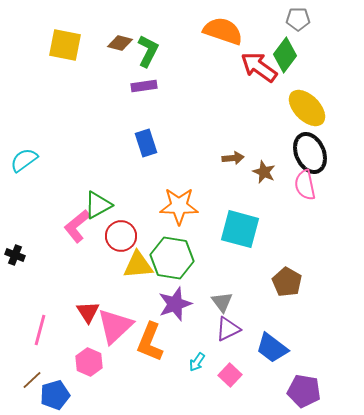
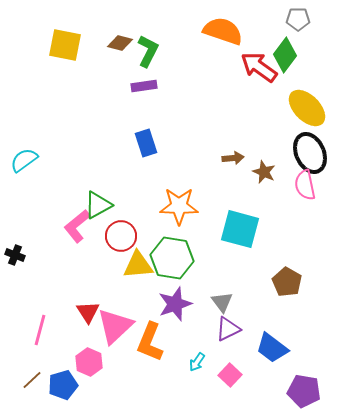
blue pentagon: moved 8 px right, 10 px up
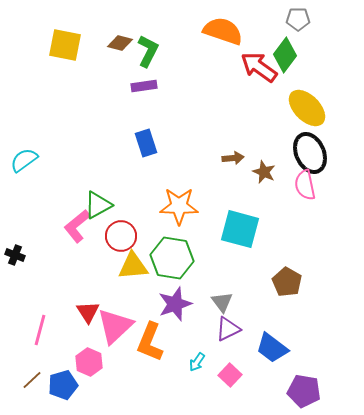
yellow triangle: moved 5 px left, 1 px down
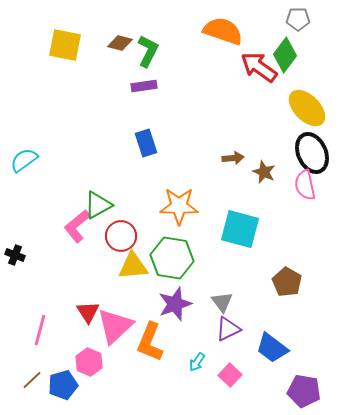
black ellipse: moved 2 px right
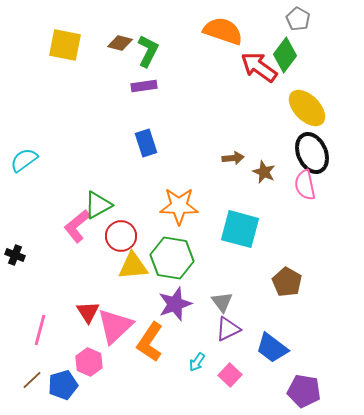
gray pentagon: rotated 30 degrees clockwise
orange L-shape: rotated 12 degrees clockwise
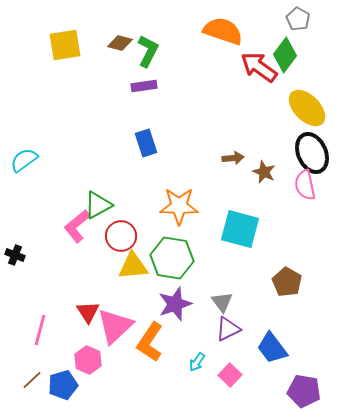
yellow square: rotated 20 degrees counterclockwise
blue trapezoid: rotated 16 degrees clockwise
pink hexagon: moved 1 px left, 2 px up
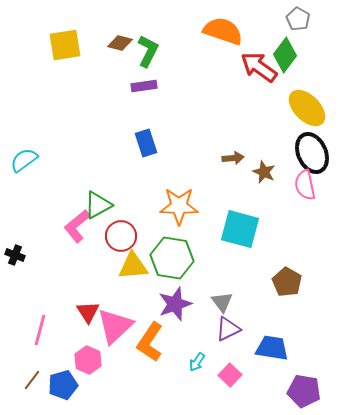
blue trapezoid: rotated 136 degrees clockwise
brown line: rotated 10 degrees counterclockwise
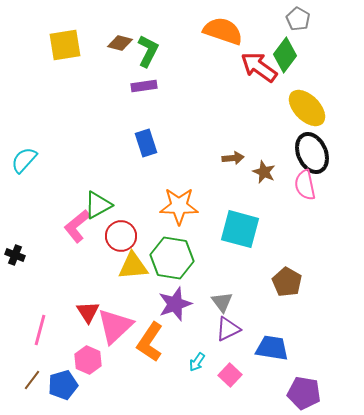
cyan semicircle: rotated 12 degrees counterclockwise
purple pentagon: moved 2 px down
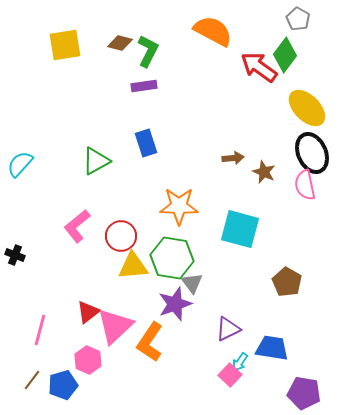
orange semicircle: moved 10 px left; rotated 9 degrees clockwise
cyan semicircle: moved 4 px left, 4 px down
green triangle: moved 2 px left, 44 px up
gray triangle: moved 30 px left, 19 px up
red triangle: rotated 25 degrees clockwise
cyan arrow: moved 43 px right
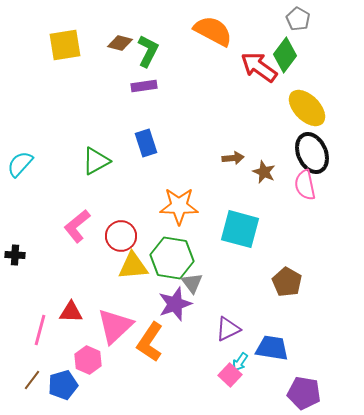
black cross: rotated 18 degrees counterclockwise
red triangle: moved 17 px left; rotated 40 degrees clockwise
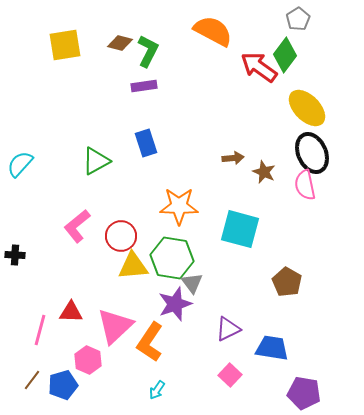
gray pentagon: rotated 10 degrees clockwise
cyan arrow: moved 83 px left, 28 px down
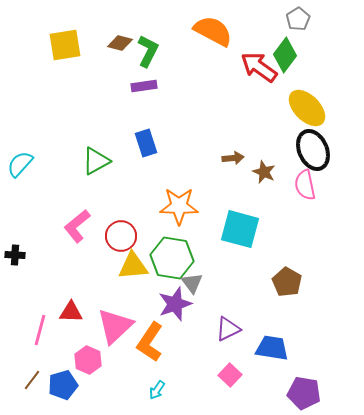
black ellipse: moved 1 px right, 3 px up
